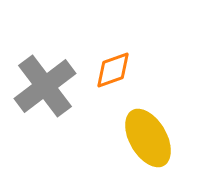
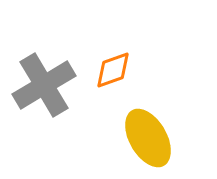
gray cross: moved 1 px left, 1 px up; rotated 6 degrees clockwise
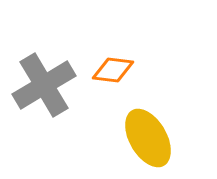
orange diamond: rotated 27 degrees clockwise
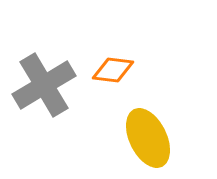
yellow ellipse: rotated 4 degrees clockwise
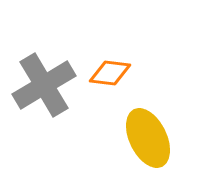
orange diamond: moved 3 px left, 3 px down
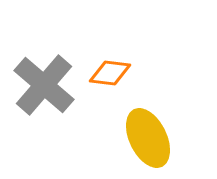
gray cross: rotated 18 degrees counterclockwise
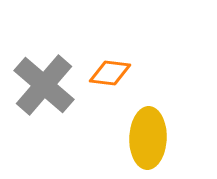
yellow ellipse: rotated 28 degrees clockwise
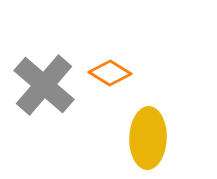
orange diamond: rotated 24 degrees clockwise
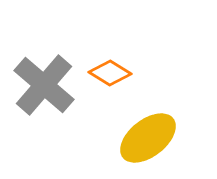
yellow ellipse: rotated 50 degrees clockwise
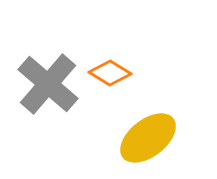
gray cross: moved 4 px right, 1 px up
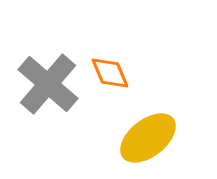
orange diamond: rotated 36 degrees clockwise
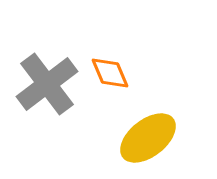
gray cross: moved 1 px left; rotated 12 degrees clockwise
